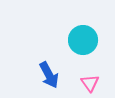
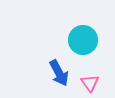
blue arrow: moved 10 px right, 2 px up
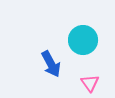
blue arrow: moved 8 px left, 9 px up
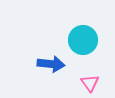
blue arrow: rotated 56 degrees counterclockwise
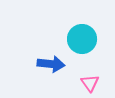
cyan circle: moved 1 px left, 1 px up
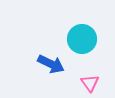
blue arrow: rotated 20 degrees clockwise
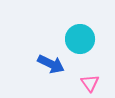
cyan circle: moved 2 px left
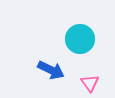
blue arrow: moved 6 px down
